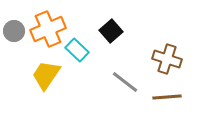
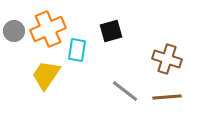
black square: rotated 25 degrees clockwise
cyan rectangle: rotated 55 degrees clockwise
gray line: moved 9 px down
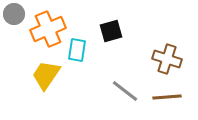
gray circle: moved 17 px up
